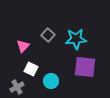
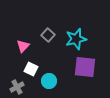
cyan star: rotated 10 degrees counterclockwise
cyan circle: moved 2 px left
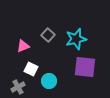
pink triangle: rotated 24 degrees clockwise
gray cross: moved 1 px right
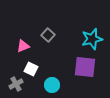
cyan star: moved 16 px right
cyan circle: moved 3 px right, 4 px down
gray cross: moved 2 px left, 3 px up
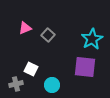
cyan star: rotated 15 degrees counterclockwise
pink triangle: moved 2 px right, 18 px up
gray cross: rotated 16 degrees clockwise
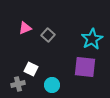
gray cross: moved 2 px right
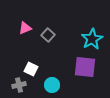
gray cross: moved 1 px right, 1 px down
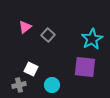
pink triangle: moved 1 px up; rotated 16 degrees counterclockwise
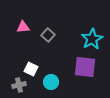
pink triangle: moved 2 px left; rotated 32 degrees clockwise
cyan circle: moved 1 px left, 3 px up
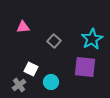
gray square: moved 6 px right, 6 px down
gray cross: rotated 24 degrees counterclockwise
